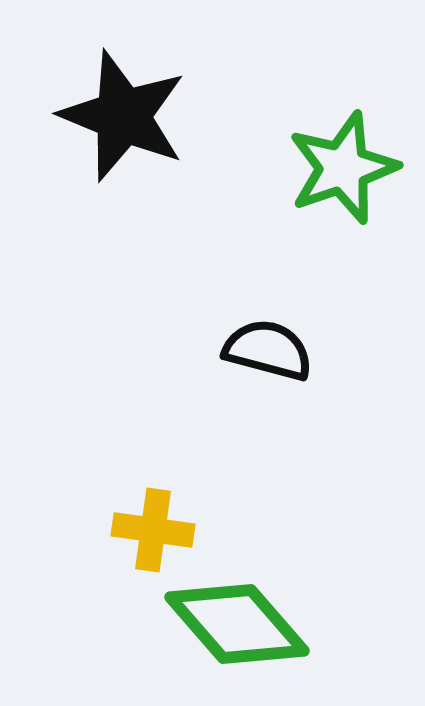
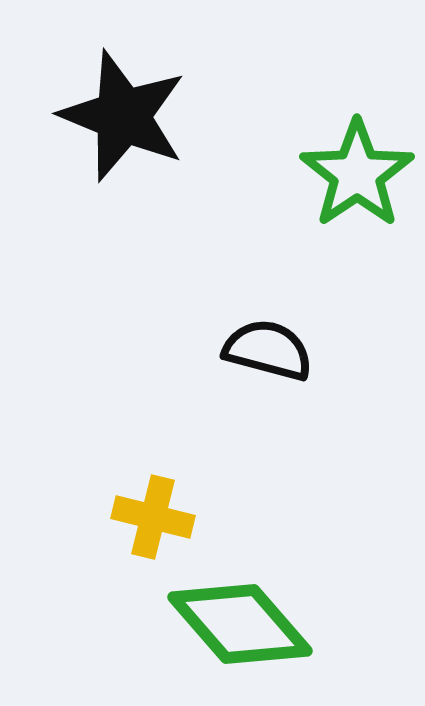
green star: moved 14 px right, 6 px down; rotated 15 degrees counterclockwise
yellow cross: moved 13 px up; rotated 6 degrees clockwise
green diamond: moved 3 px right
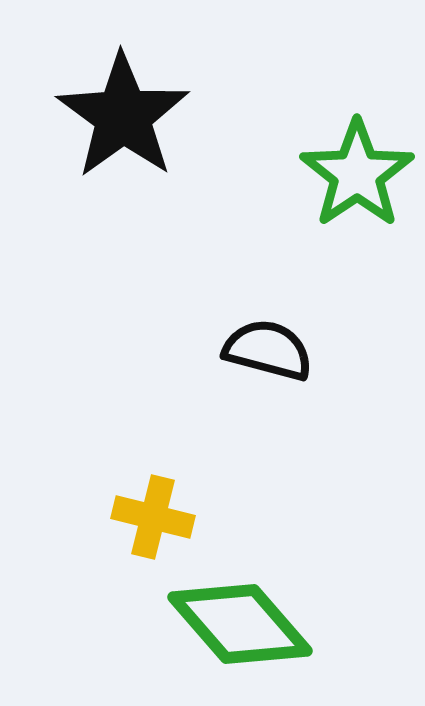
black star: rotated 14 degrees clockwise
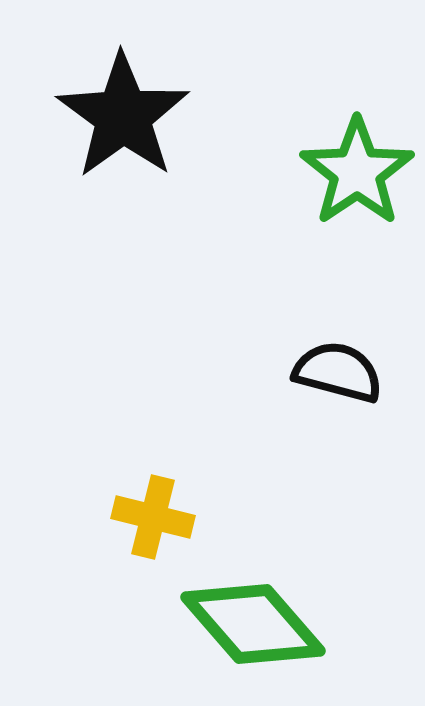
green star: moved 2 px up
black semicircle: moved 70 px right, 22 px down
green diamond: moved 13 px right
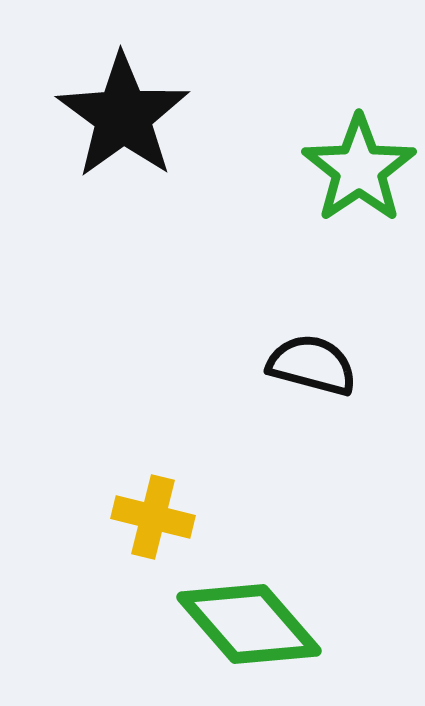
green star: moved 2 px right, 3 px up
black semicircle: moved 26 px left, 7 px up
green diamond: moved 4 px left
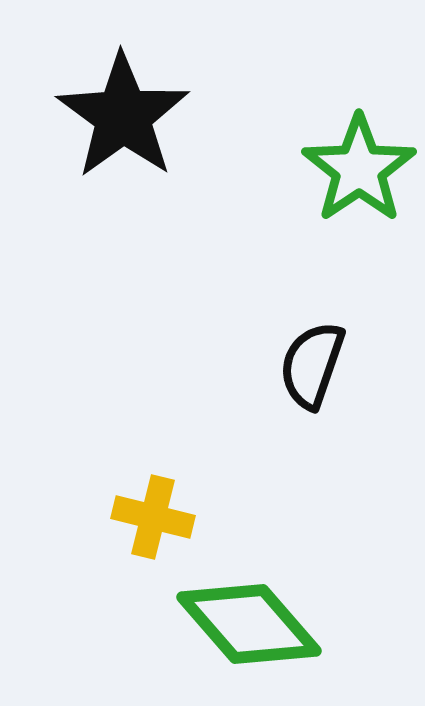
black semicircle: rotated 86 degrees counterclockwise
